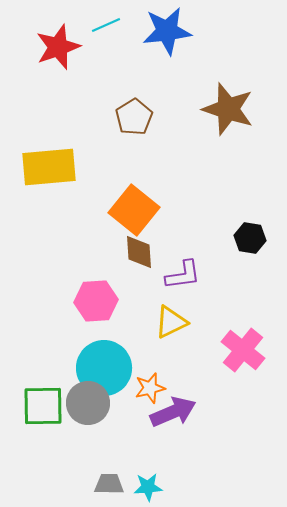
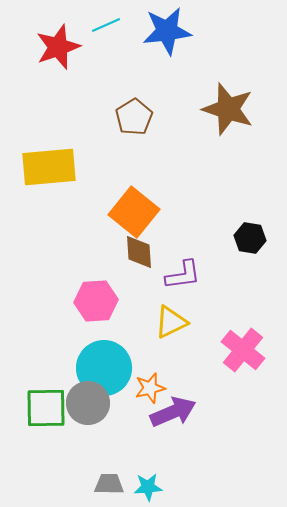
orange square: moved 2 px down
green square: moved 3 px right, 2 px down
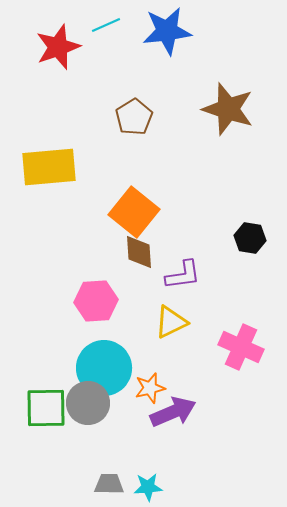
pink cross: moved 2 px left, 3 px up; rotated 15 degrees counterclockwise
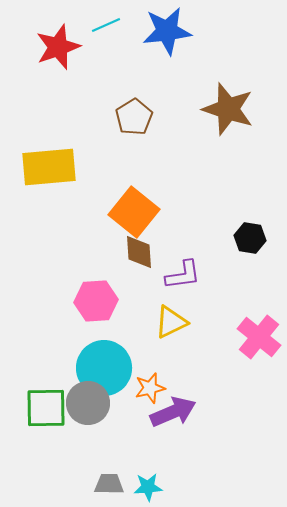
pink cross: moved 18 px right, 10 px up; rotated 15 degrees clockwise
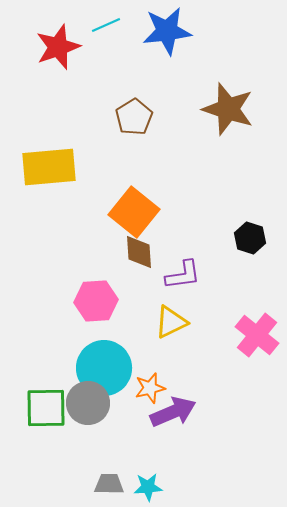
black hexagon: rotated 8 degrees clockwise
pink cross: moved 2 px left, 2 px up
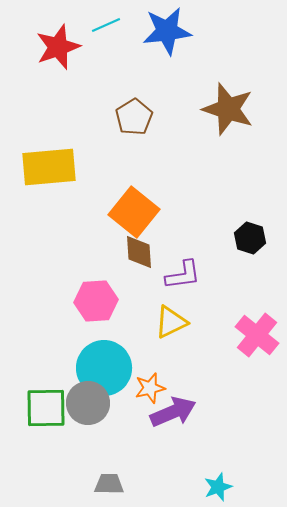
cyan star: moved 70 px right; rotated 16 degrees counterclockwise
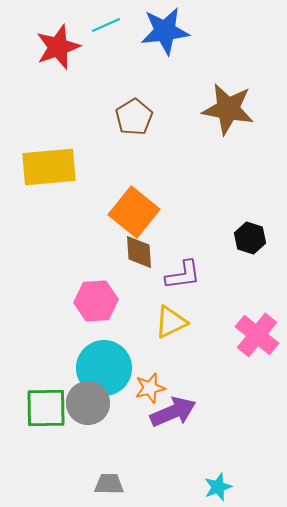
blue star: moved 2 px left
brown star: rotated 8 degrees counterclockwise
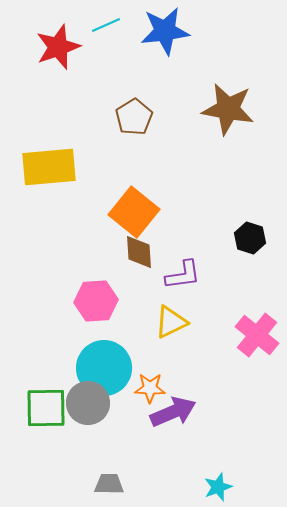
orange star: rotated 16 degrees clockwise
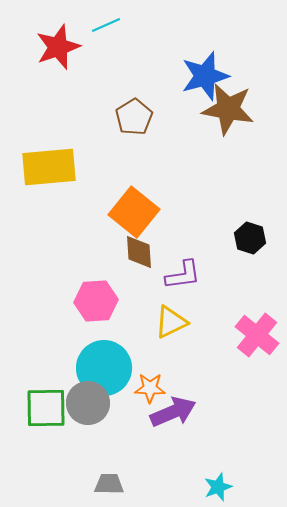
blue star: moved 40 px right, 45 px down; rotated 9 degrees counterclockwise
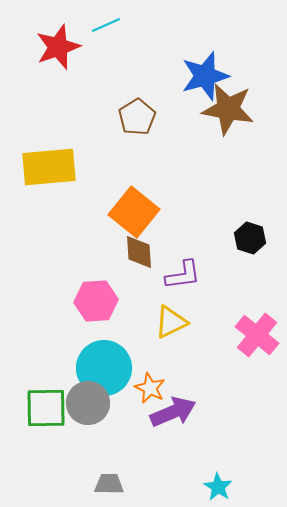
brown pentagon: moved 3 px right
orange star: rotated 24 degrees clockwise
cyan star: rotated 20 degrees counterclockwise
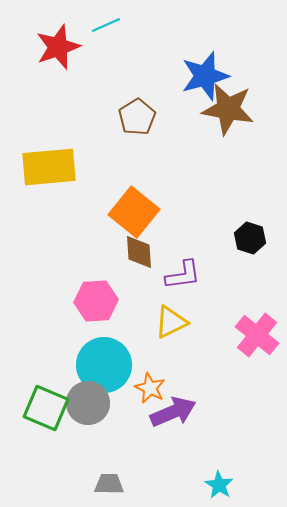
cyan circle: moved 3 px up
green square: rotated 24 degrees clockwise
cyan star: moved 1 px right, 2 px up
